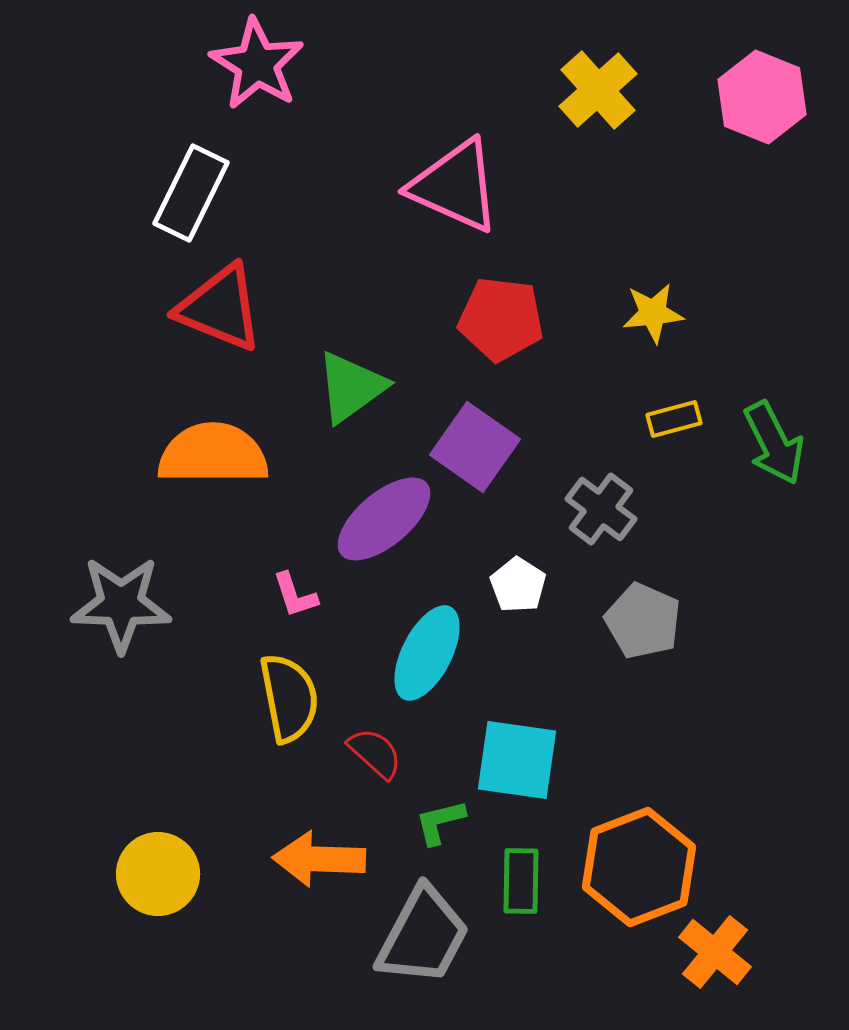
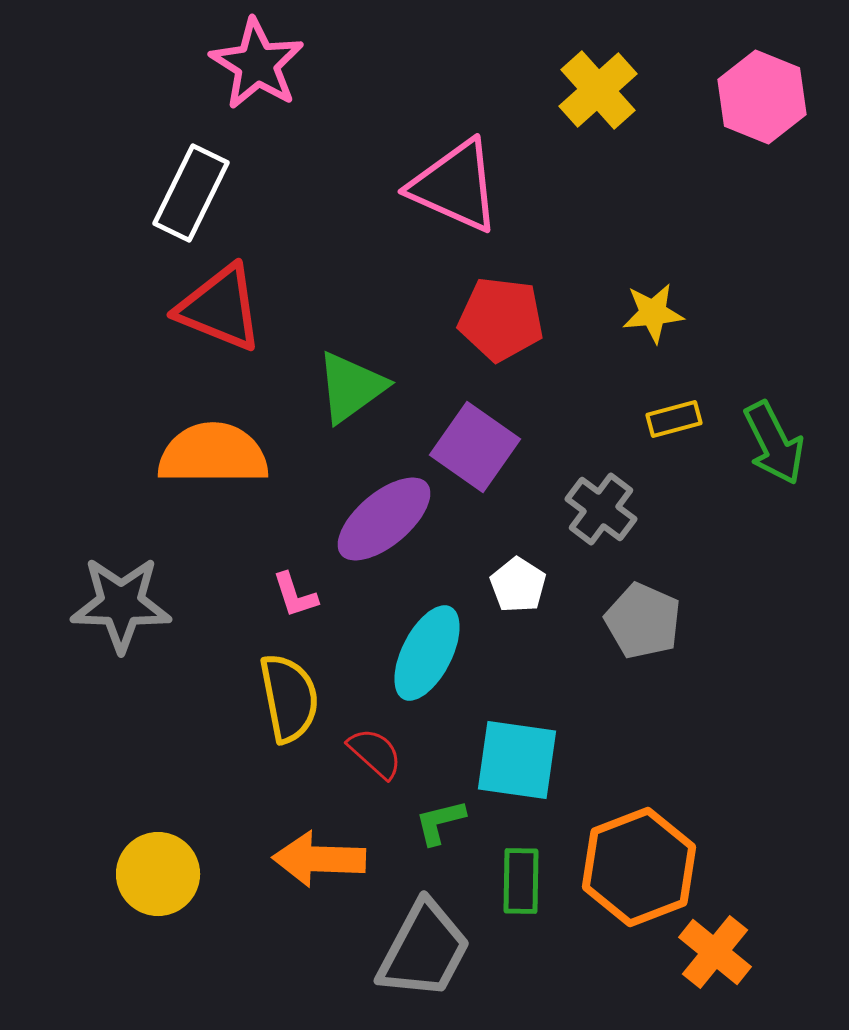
gray trapezoid: moved 1 px right, 14 px down
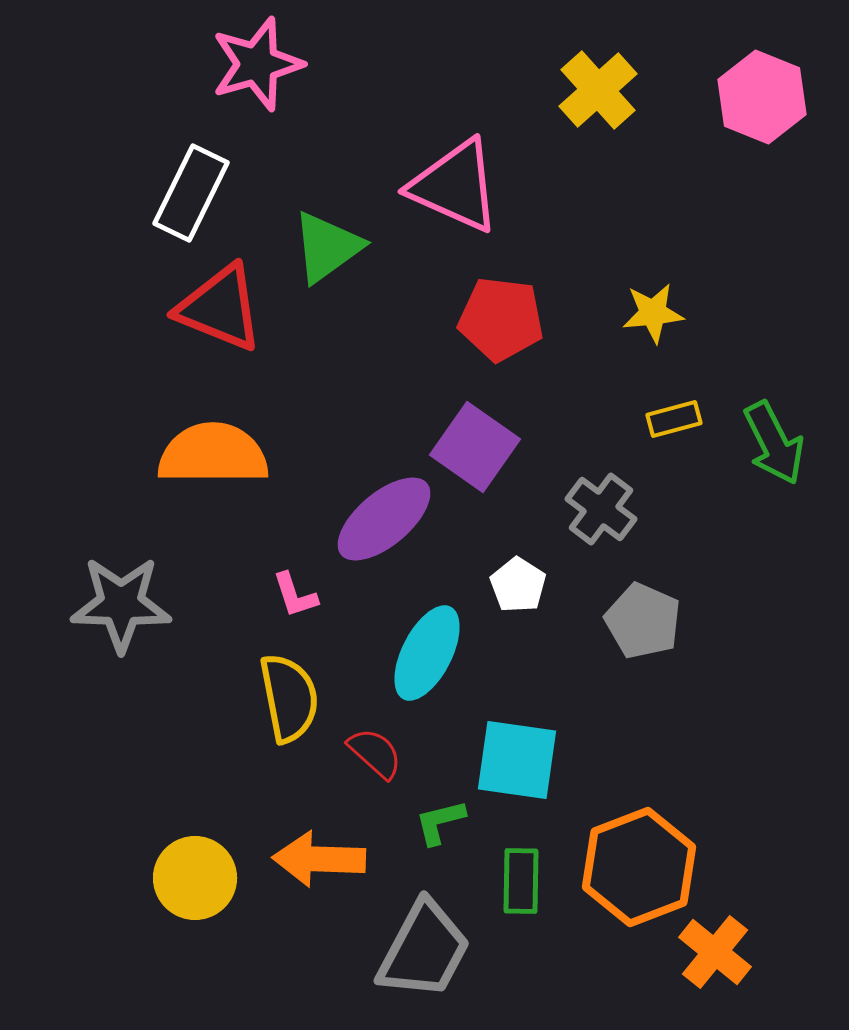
pink star: rotated 24 degrees clockwise
green triangle: moved 24 px left, 140 px up
yellow circle: moved 37 px right, 4 px down
